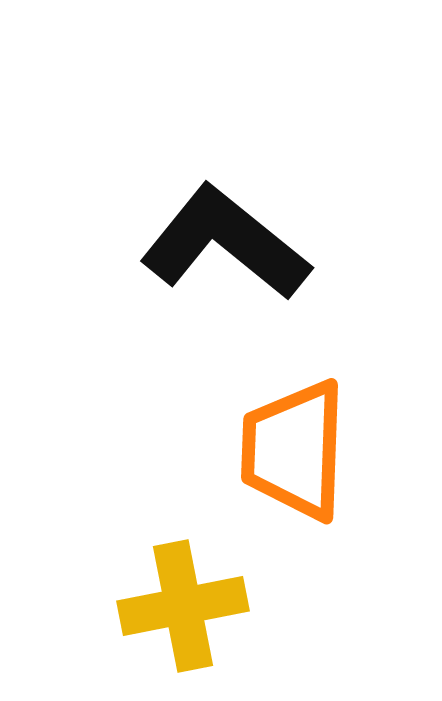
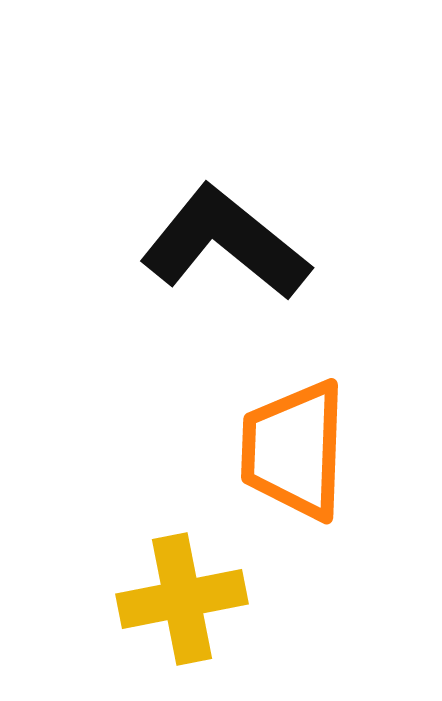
yellow cross: moved 1 px left, 7 px up
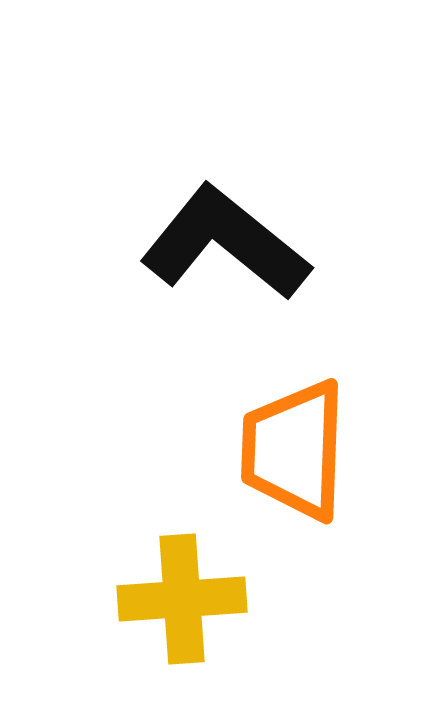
yellow cross: rotated 7 degrees clockwise
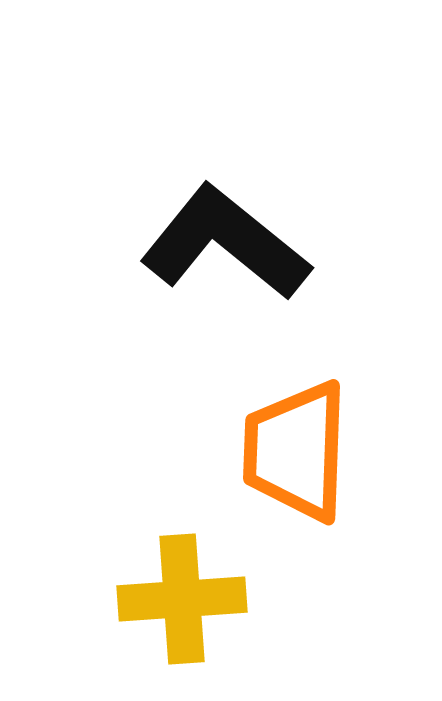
orange trapezoid: moved 2 px right, 1 px down
